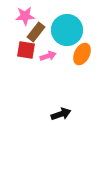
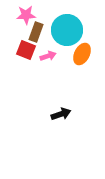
pink star: moved 1 px right, 1 px up
brown rectangle: rotated 18 degrees counterclockwise
red square: rotated 12 degrees clockwise
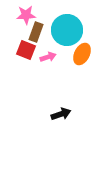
pink arrow: moved 1 px down
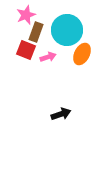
pink star: rotated 18 degrees counterclockwise
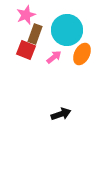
brown rectangle: moved 1 px left, 2 px down
pink arrow: moved 6 px right; rotated 21 degrees counterclockwise
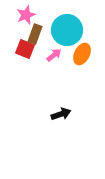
red square: moved 1 px left, 1 px up
pink arrow: moved 2 px up
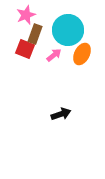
cyan circle: moved 1 px right
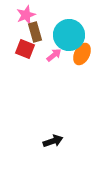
cyan circle: moved 1 px right, 5 px down
brown rectangle: moved 2 px up; rotated 36 degrees counterclockwise
black arrow: moved 8 px left, 27 px down
